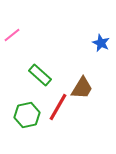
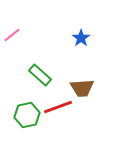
blue star: moved 20 px left, 5 px up; rotated 12 degrees clockwise
brown trapezoid: rotated 55 degrees clockwise
red line: rotated 40 degrees clockwise
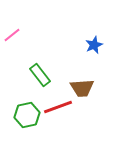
blue star: moved 13 px right, 7 px down; rotated 12 degrees clockwise
green rectangle: rotated 10 degrees clockwise
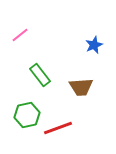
pink line: moved 8 px right
brown trapezoid: moved 1 px left, 1 px up
red line: moved 21 px down
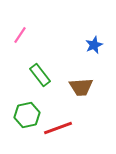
pink line: rotated 18 degrees counterclockwise
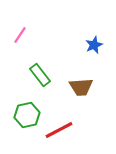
red line: moved 1 px right, 2 px down; rotated 8 degrees counterclockwise
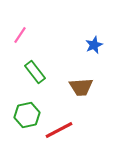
green rectangle: moved 5 px left, 3 px up
